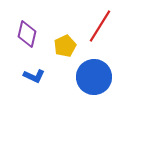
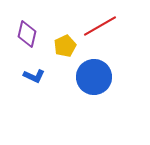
red line: rotated 28 degrees clockwise
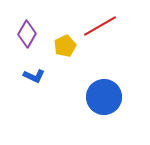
purple diamond: rotated 16 degrees clockwise
blue circle: moved 10 px right, 20 px down
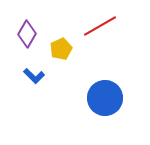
yellow pentagon: moved 4 px left, 3 px down
blue L-shape: rotated 20 degrees clockwise
blue circle: moved 1 px right, 1 px down
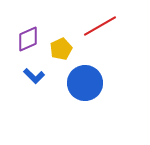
purple diamond: moved 1 px right, 5 px down; rotated 36 degrees clockwise
blue circle: moved 20 px left, 15 px up
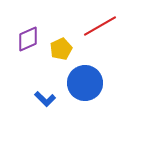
blue L-shape: moved 11 px right, 23 px down
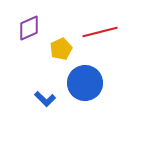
red line: moved 6 px down; rotated 16 degrees clockwise
purple diamond: moved 1 px right, 11 px up
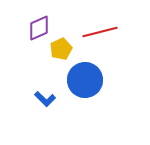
purple diamond: moved 10 px right
blue circle: moved 3 px up
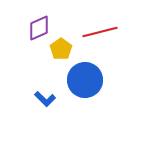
yellow pentagon: rotated 10 degrees counterclockwise
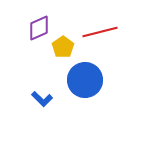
yellow pentagon: moved 2 px right, 2 px up
blue L-shape: moved 3 px left
